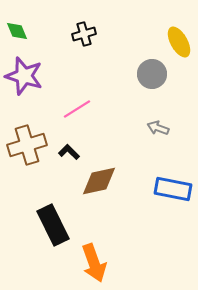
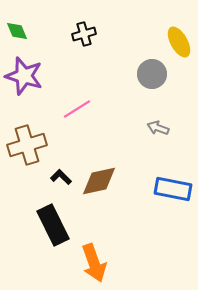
black L-shape: moved 8 px left, 25 px down
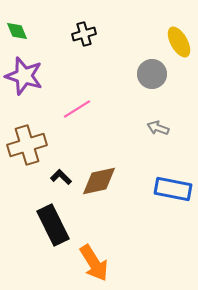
orange arrow: rotated 12 degrees counterclockwise
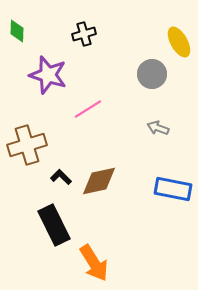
green diamond: rotated 25 degrees clockwise
purple star: moved 24 px right, 1 px up
pink line: moved 11 px right
black rectangle: moved 1 px right
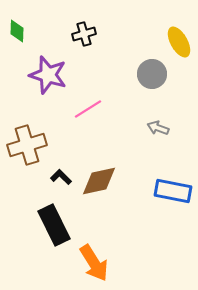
blue rectangle: moved 2 px down
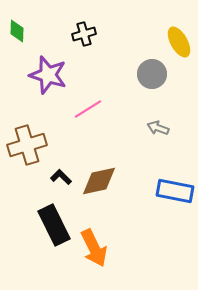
blue rectangle: moved 2 px right
orange arrow: moved 15 px up; rotated 6 degrees clockwise
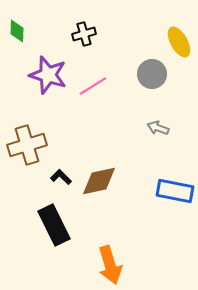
pink line: moved 5 px right, 23 px up
orange arrow: moved 16 px right, 17 px down; rotated 9 degrees clockwise
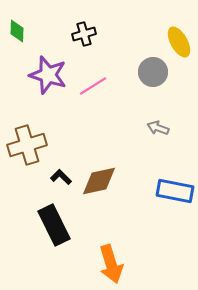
gray circle: moved 1 px right, 2 px up
orange arrow: moved 1 px right, 1 px up
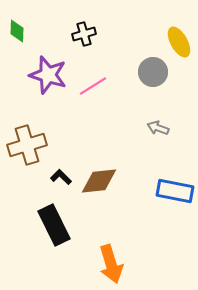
brown diamond: rotated 6 degrees clockwise
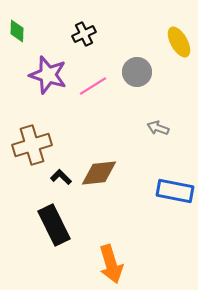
black cross: rotated 10 degrees counterclockwise
gray circle: moved 16 px left
brown cross: moved 5 px right
brown diamond: moved 8 px up
